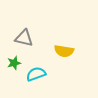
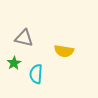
green star: rotated 16 degrees counterclockwise
cyan semicircle: rotated 66 degrees counterclockwise
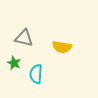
yellow semicircle: moved 2 px left, 4 px up
green star: rotated 16 degrees counterclockwise
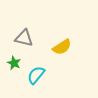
yellow semicircle: rotated 42 degrees counterclockwise
cyan semicircle: moved 1 px down; rotated 36 degrees clockwise
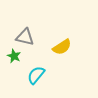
gray triangle: moved 1 px right, 1 px up
green star: moved 7 px up
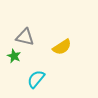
cyan semicircle: moved 4 px down
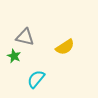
yellow semicircle: moved 3 px right
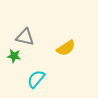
yellow semicircle: moved 1 px right, 1 px down
green star: rotated 16 degrees counterclockwise
